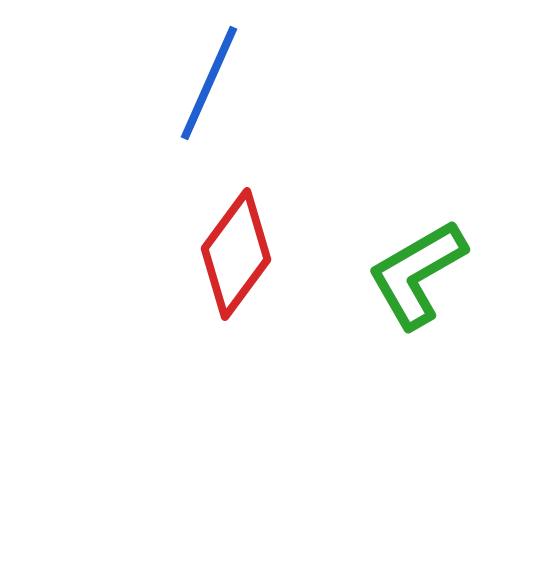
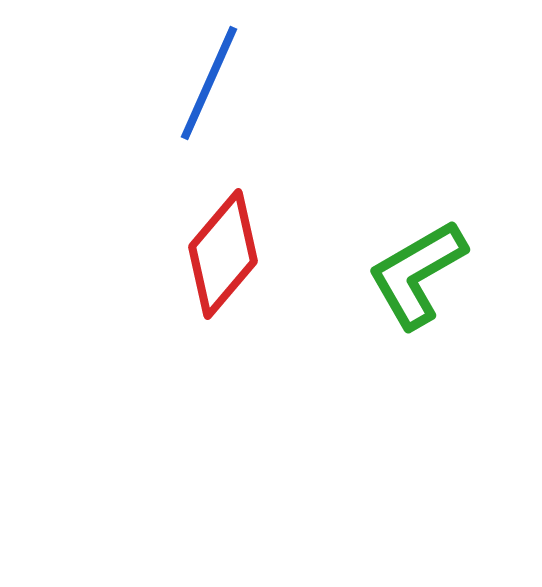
red diamond: moved 13 px left; rotated 4 degrees clockwise
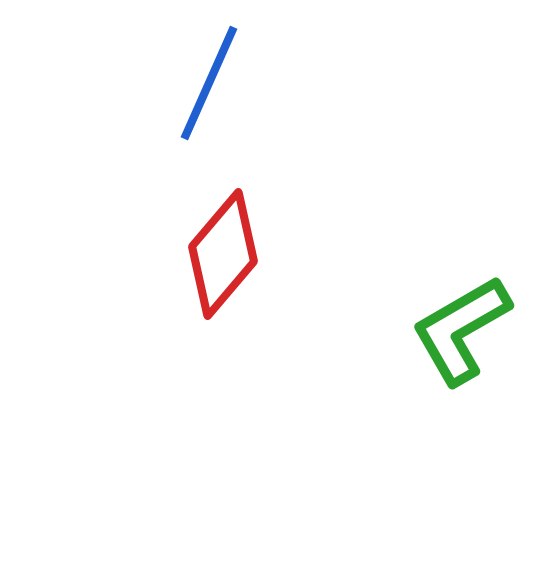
green L-shape: moved 44 px right, 56 px down
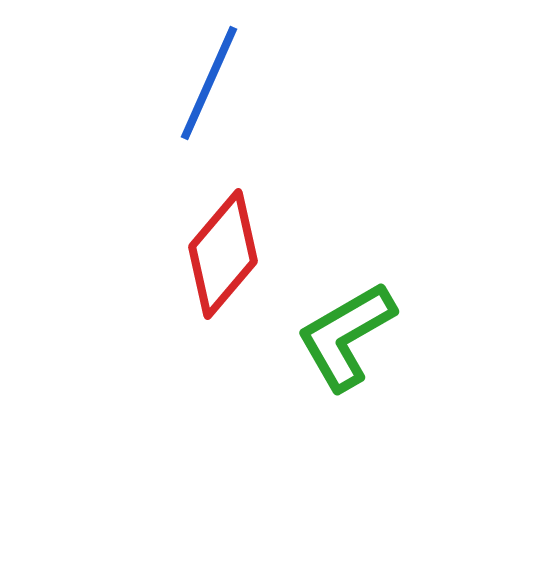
green L-shape: moved 115 px left, 6 px down
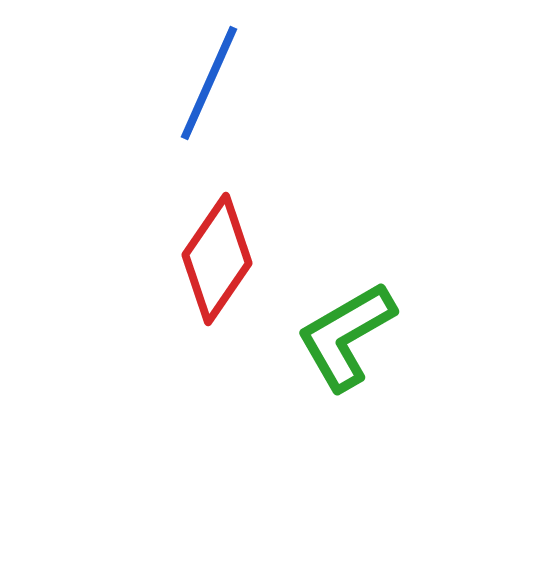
red diamond: moved 6 px left, 5 px down; rotated 6 degrees counterclockwise
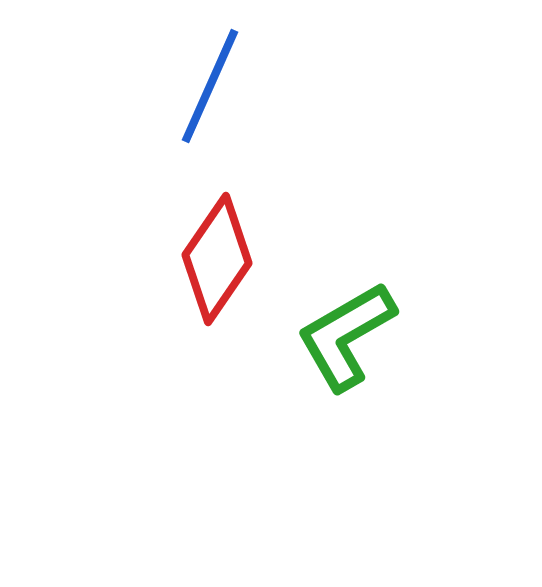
blue line: moved 1 px right, 3 px down
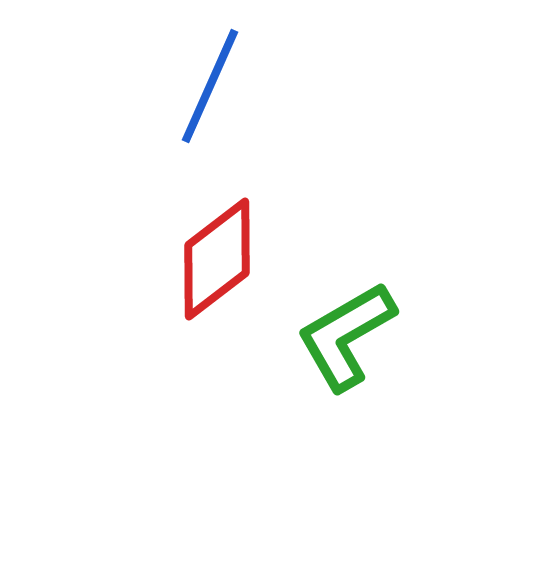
red diamond: rotated 18 degrees clockwise
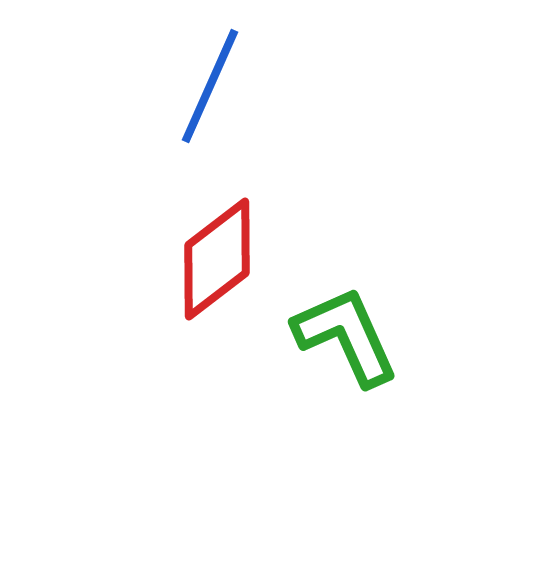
green L-shape: rotated 96 degrees clockwise
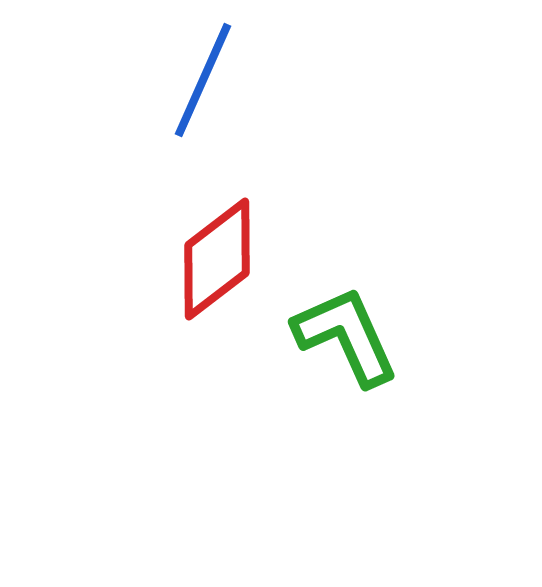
blue line: moved 7 px left, 6 px up
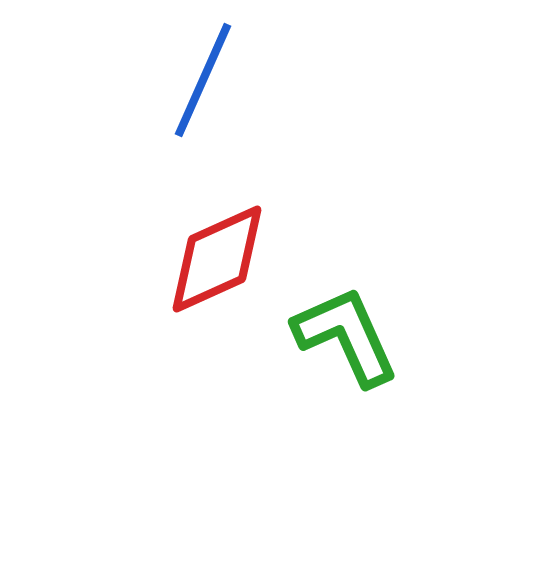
red diamond: rotated 13 degrees clockwise
